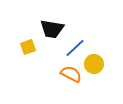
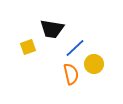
orange semicircle: rotated 50 degrees clockwise
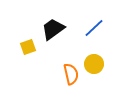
black trapezoid: moved 1 px right; rotated 135 degrees clockwise
blue line: moved 19 px right, 20 px up
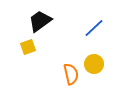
black trapezoid: moved 13 px left, 8 px up
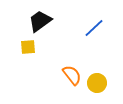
yellow square: rotated 14 degrees clockwise
yellow circle: moved 3 px right, 19 px down
orange semicircle: moved 1 px right, 1 px down; rotated 25 degrees counterclockwise
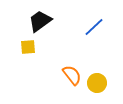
blue line: moved 1 px up
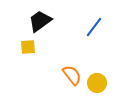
blue line: rotated 10 degrees counterclockwise
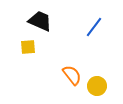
black trapezoid: rotated 60 degrees clockwise
yellow circle: moved 3 px down
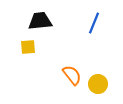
black trapezoid: rotated 30 degrees counterclockwise
blue line: moved 4 px up; rotated 15 degrees counterclockwise
yellow circle: moved 1 px right, 2 px up
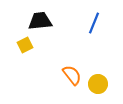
yellow square: moved 3 px left, 2 px up; rotated 21 degrees counterclockwise
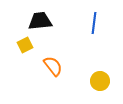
blue line: rotated 15 degrees counterclockwise
orange semicircle: moved 19 px left, 9 px up
yellow circle: moved 2 px right, 3 px up
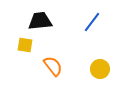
blue line: moved 2 px left, 1 px up; rotated 30 degrees clockwise
yellow square: rotated 35 degrees clockwise
yellow circle: moved 12 px up
